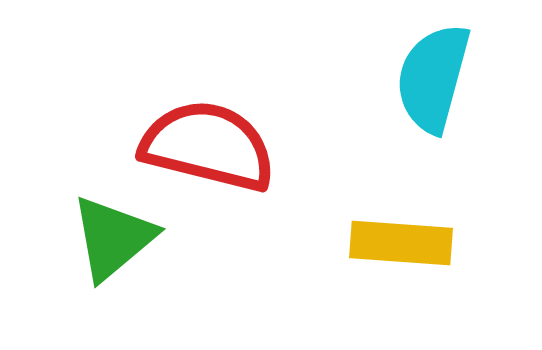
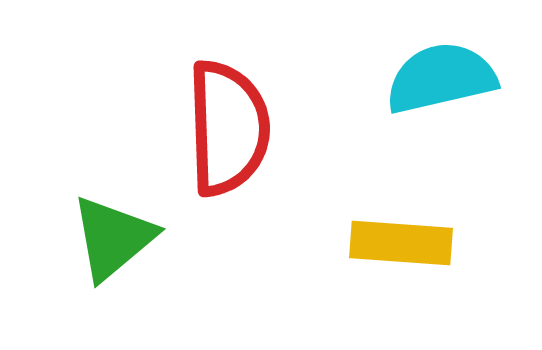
cyan semicircle: moved 8 px right; rotated 62 degrees clockwise
red semicircle: moved 20 px right, 18 px up; rotated 74 degrees clockwise
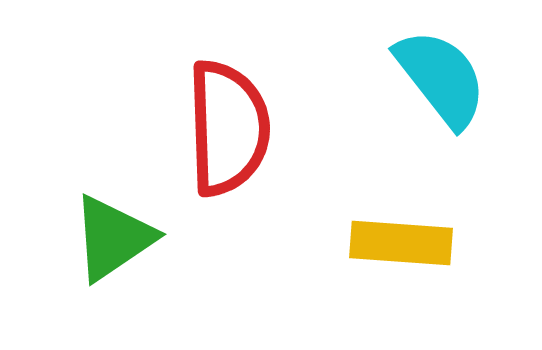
cyan semicircle: rotated 65 degrees clockwise
green triangle: rotated 6 degrees clockwise
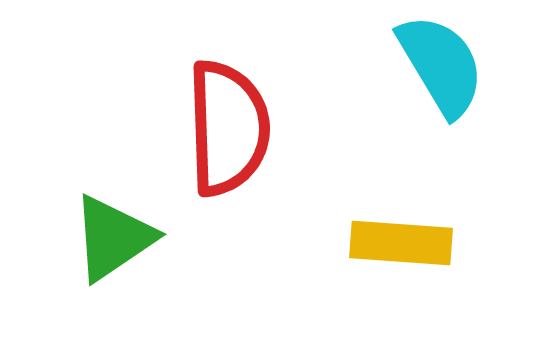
cyan semicircle: moved 13 px up; rotated 7 degrees clockwise
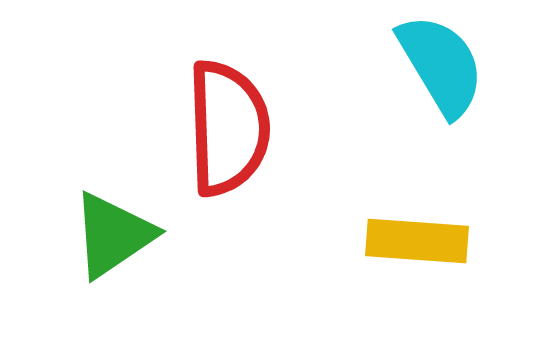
green triangle: moved 3 px up
yellow rectangle: moved 16 px right, 2 px up
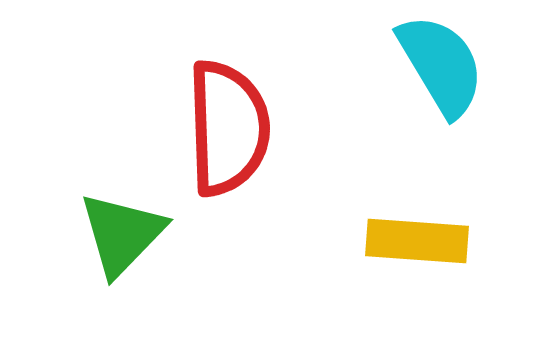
green triangle: moved 9 px right, 1 px up; rotated 12 degrees counterclockwise
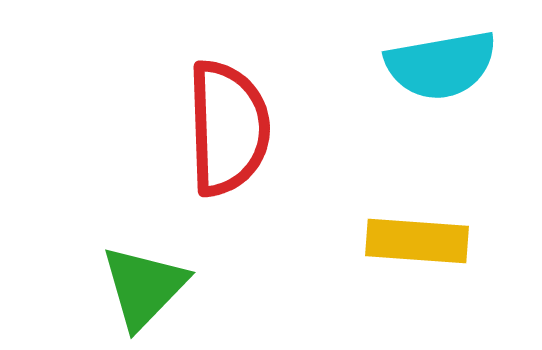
cyan semicircle: rotated 111 degrees clockwise
green triangle: moved 22 px right, 53 px down
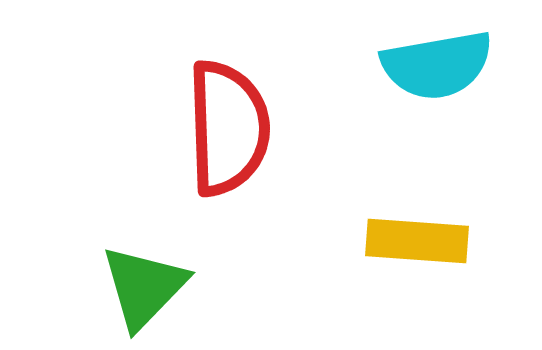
cyan semicircle: moved 4 px left
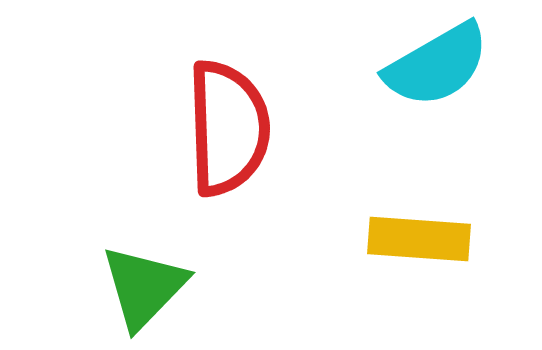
cyan semicircle: rotated 20 degrees counterclockwise
yellow rectangle: moved 2 px right, 2 px up
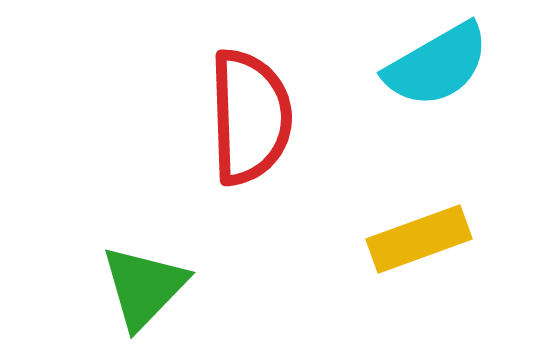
red semicircle: moved 22 px right, 11 px up
yellow rectangle: rotated 24 degrees counterclockwise
